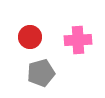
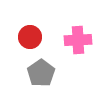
gray pentagon: rotated 20 degrees counterclockwise
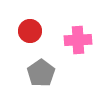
red circle: moved 6 px up
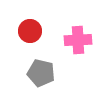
gray pentagon: rotated 24 degrees counterclockwise
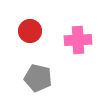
gray pentagon: moved 3 px left, 5 px down
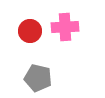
pink cross: moved 13 px left, 13 px up
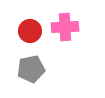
gray pentagon: moved 7 px left, 9 px up; rotated 24 degrees counterclockwise
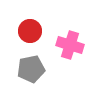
pink cross: moved 5 px right, 18 px down; rotated 20 degrees clockwise
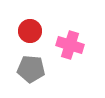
gray pentagon: rotated 16 degrees clockwise
